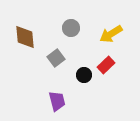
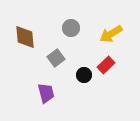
purple trapezoid: moved 11 px left, 8 px up
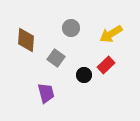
brown diamond: moved 1 px right, 3 px down; rotated 10 degrees clockwise
gray square: rotated 18 degrees counterclockwise
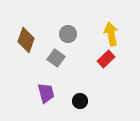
gray circle: moved 3 px left, 6 px down
yellow arrow: rotated 110 degrees clockwise
brown diamond: rotated 15 degrees clockwise
red rectangle: moved 6 px up
black circle: moved 4 px left, 26 px down
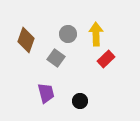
yellow arrow: moved 15 px left; rotated 10 degrees clockwise
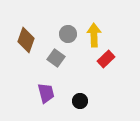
yellow arrow: moved 2 px left, 1 px down
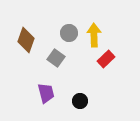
gray circle: moved 1 px right, 1 px up
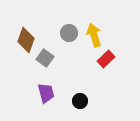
yellow arrow: rotated 15 degrees counterclockwise
gray square: moved 11 px left
